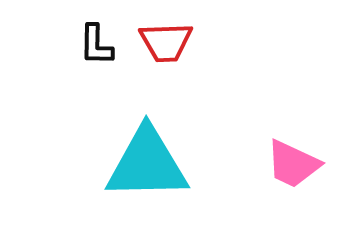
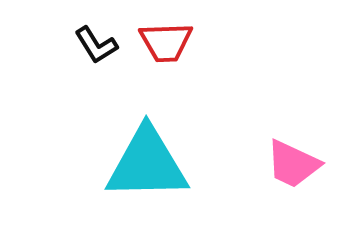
black L-shape: rotated 33 degrees counterclockwise
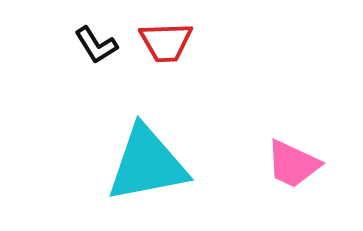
cyan triangle: rotated 10 degrees counterclockwise
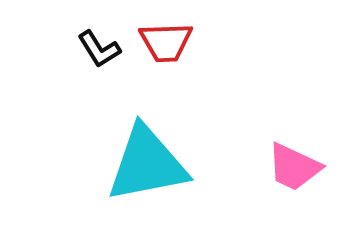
black L-shape: moved 3 px right, 4 px down
pink trapezoid: moved 1 px right, 3 px down
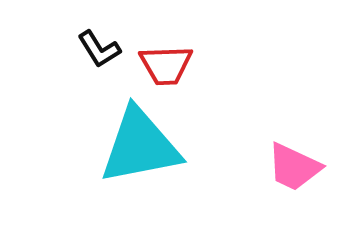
red trapezoid: moved 23 px down
cyan triangle: moved 7 px left, 18 px up
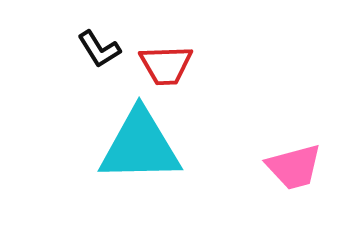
cyan triangle: rotated 10 degrees clockwise
pink trapezoid: rotated 40 degrees counterclockwise
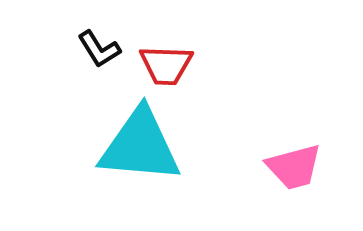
red trapezoid: rotated 4 degrees clockwise
cyan triangle: rotated 6 degrees clockwise
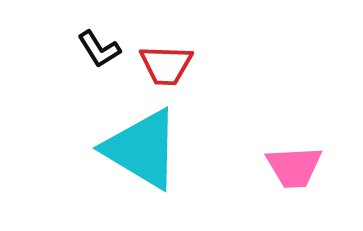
cyan triangle: moved 2 px right, 3 px down; rotated 26 degrees clockwise
pink trapezoid: rotated 12 degrees clockwise
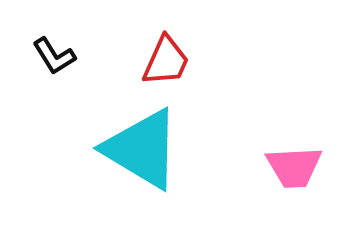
black L-shape: moved 45 px left, 7 px down
red trapezoid: moved 4 px up; rotated 68 degrees counterclockwise
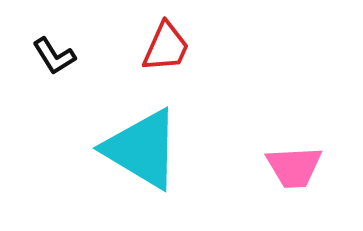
red trapezoid: moved 14 px up
